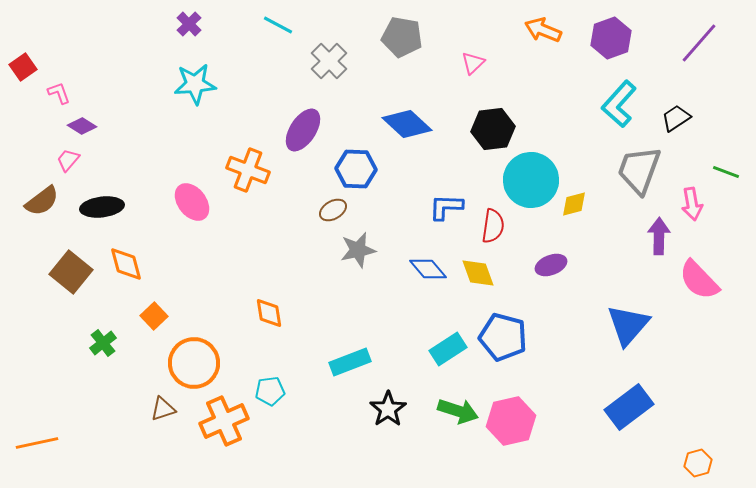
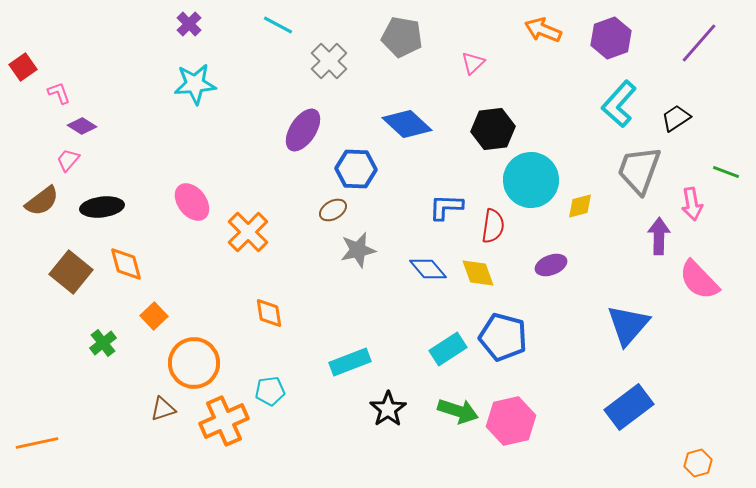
orange cross at (248, 170): moved 62 px down; rotated 24 degrees clockwise
yellow diamond at (574, 204): moved 6 px right, 2 px down
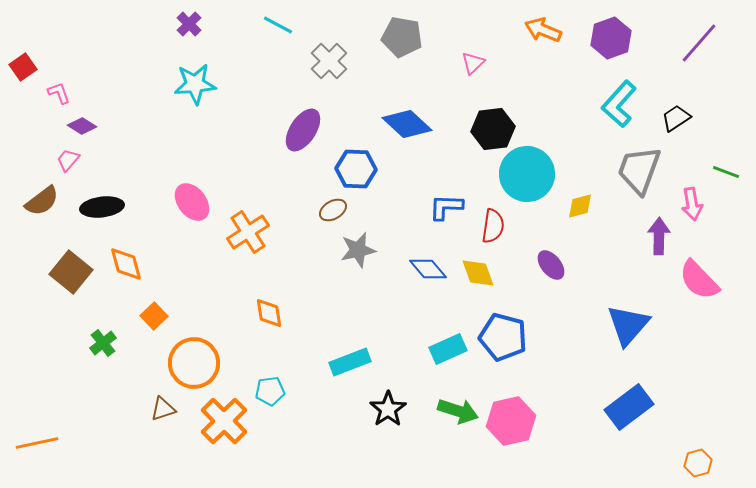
cyan circle at (531, 180): moved 4 px left, 6 px up
orange cross at (248, 232): rotated 12 degrees clockwise
purple ellipse at (551, 265): rotated 72 degrees clockwise
cyan rectangle at (448, 349): rotated 9 degrees clockwise
orange cross at (224, 421): rotated 21 degrees counterclockwise
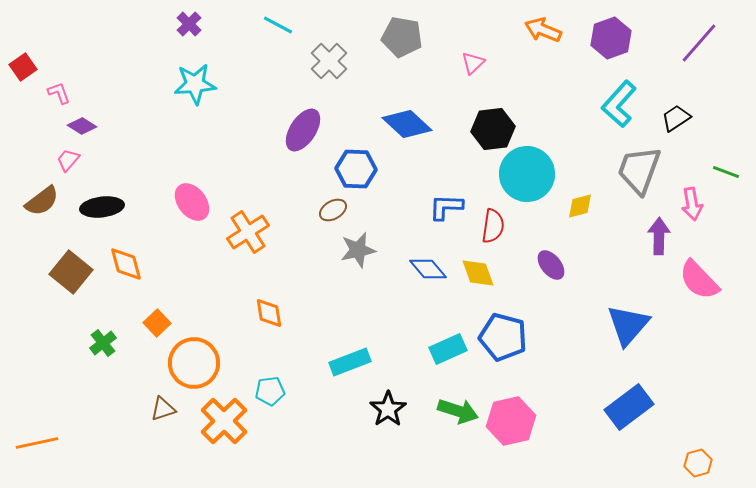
orange square at (154, 316): moved 3 px right, 7 px down
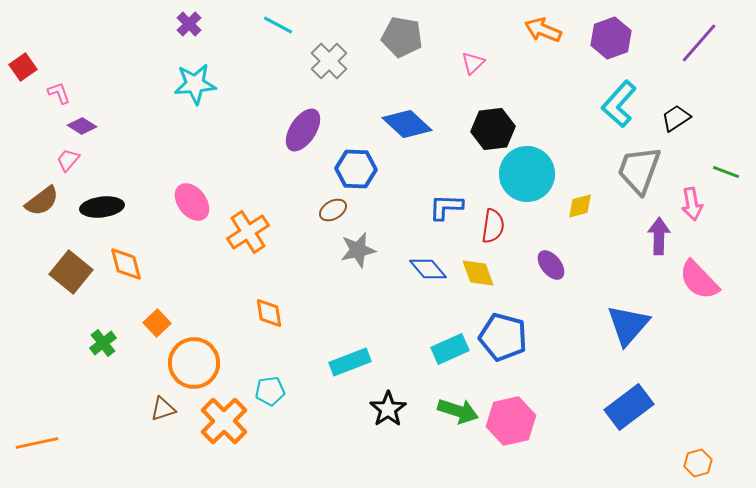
cyan rectangle at (448, 349): moved 2 px right
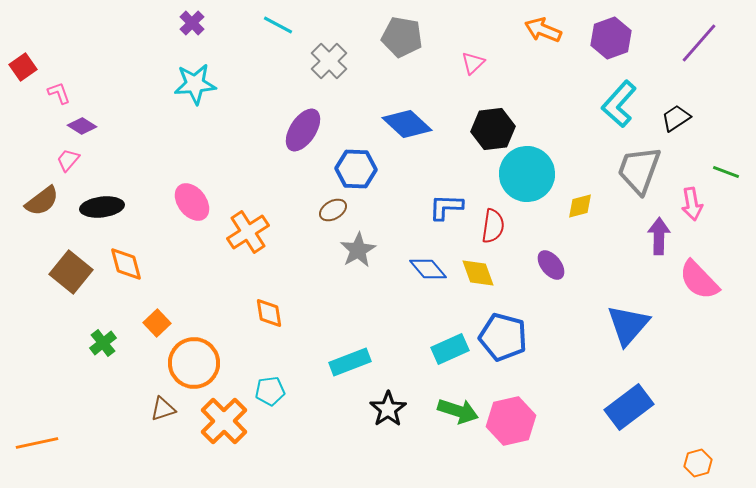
purple cross at (189, 24): moved 3 px right, 1 px up
gray star at (358, 250): rotated 18 degrees counterclockwise
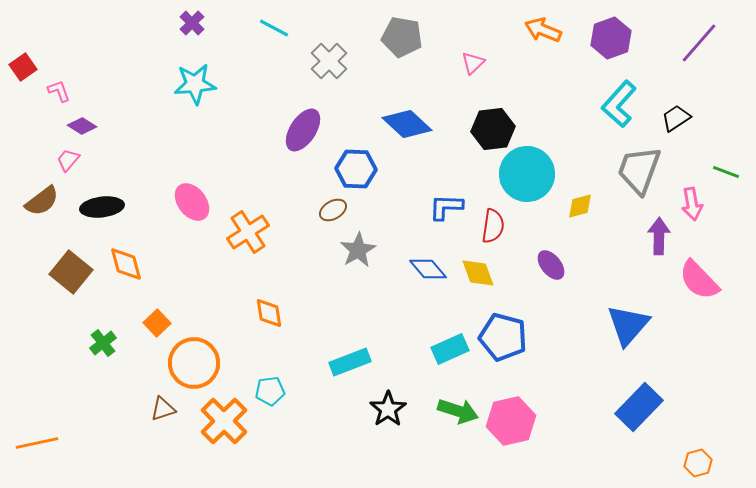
cyan line at (278, 25): moved 4 px left, 3 px down
pink L-shape at (59, 93): moved 2 px up
blue rectangle at (629, 407): moved 10 px right; rotated 9 degrees counterclockwise
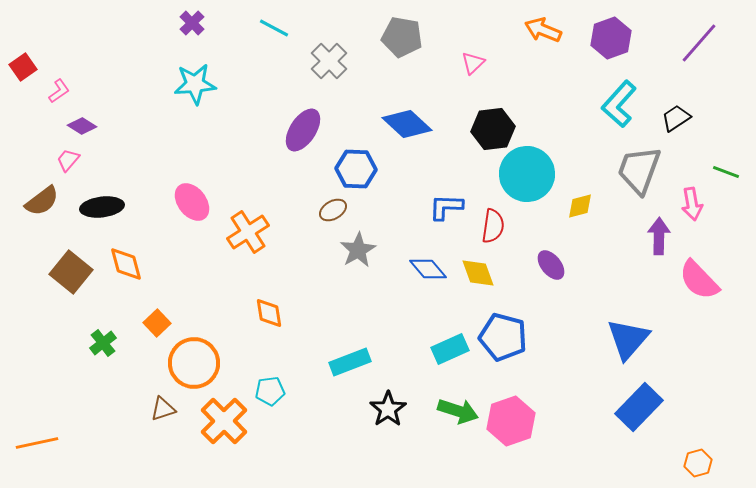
pink L-shape at (59, 91): rotated 75 degrees clockwise
blue triangle at (628, 325): moved 14 px down
pink hexagon at (511, 421): rotated 6 degrees counterclockwise
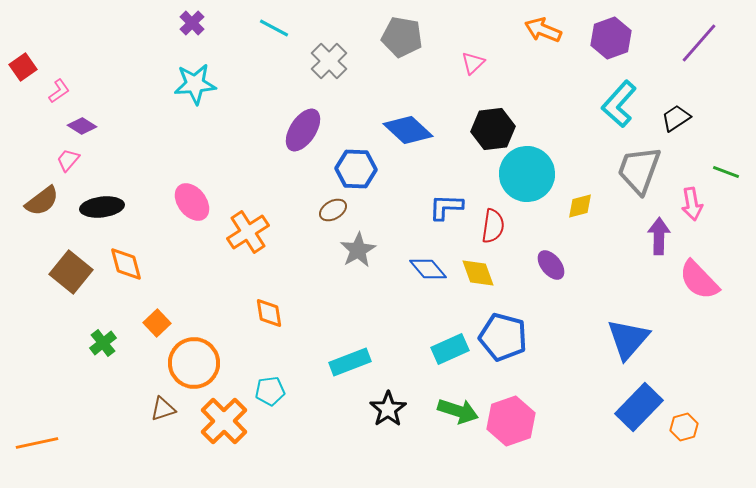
blue diamond at (407, 124): moved 1 px right, 6 px down
orange hexagon at (698, 463): moved 14 px left, 36 px up
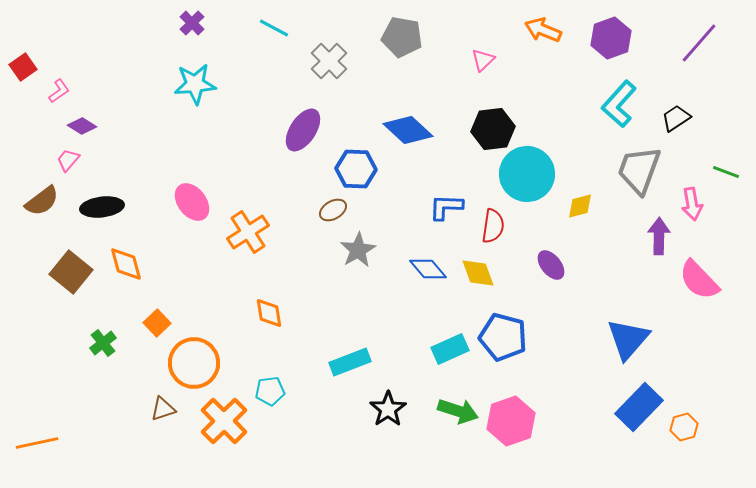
pink triangle at (473, 63): moved 10 px right, 3 px up
